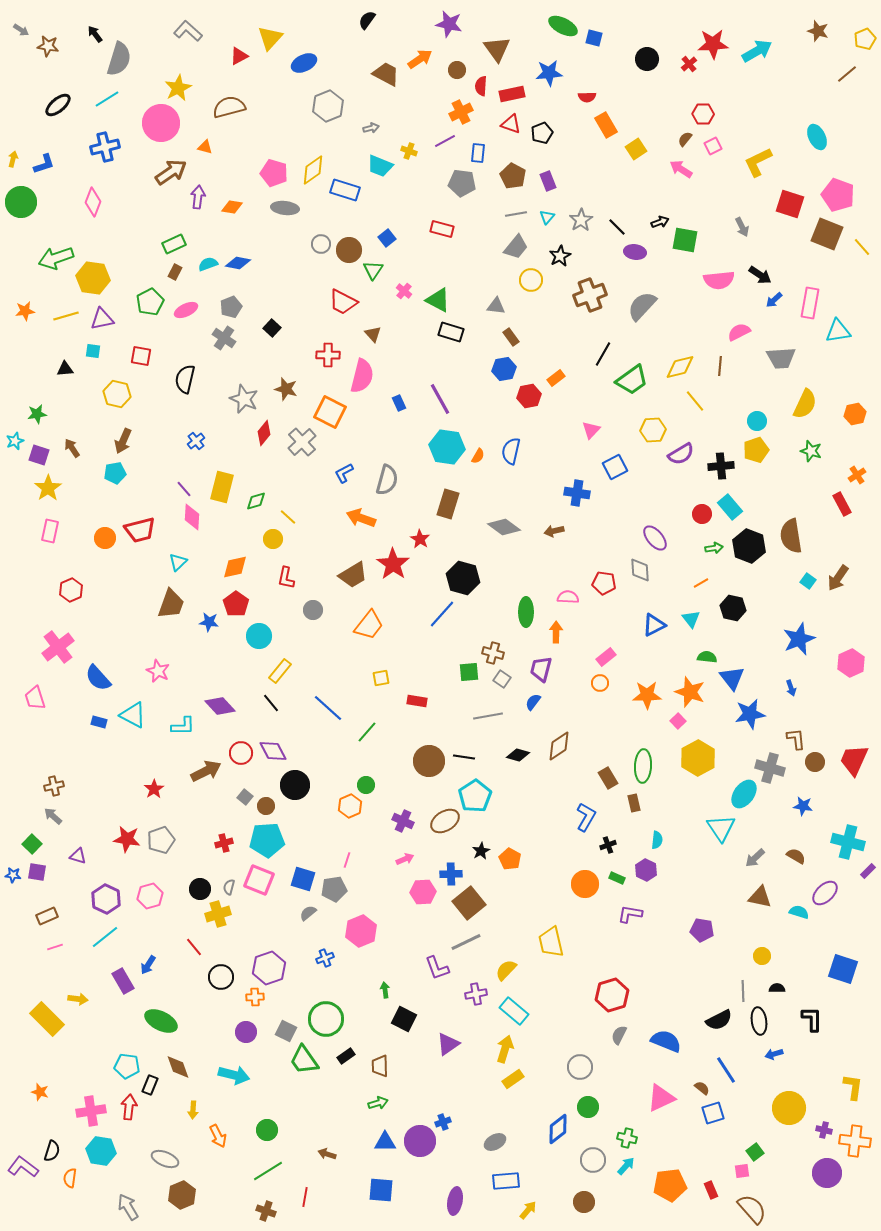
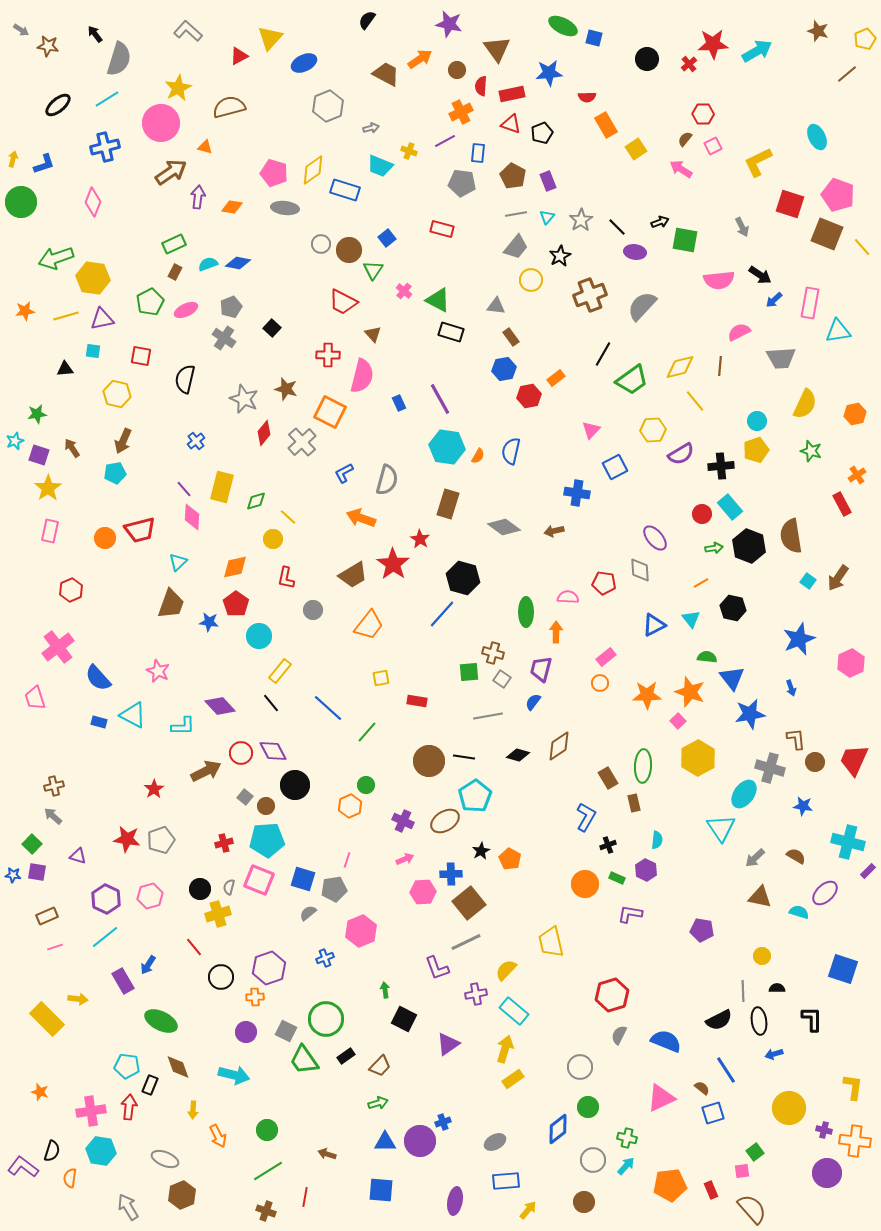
brown trapezoid at (380, 1066): rotated 135 degrees counterclockwise
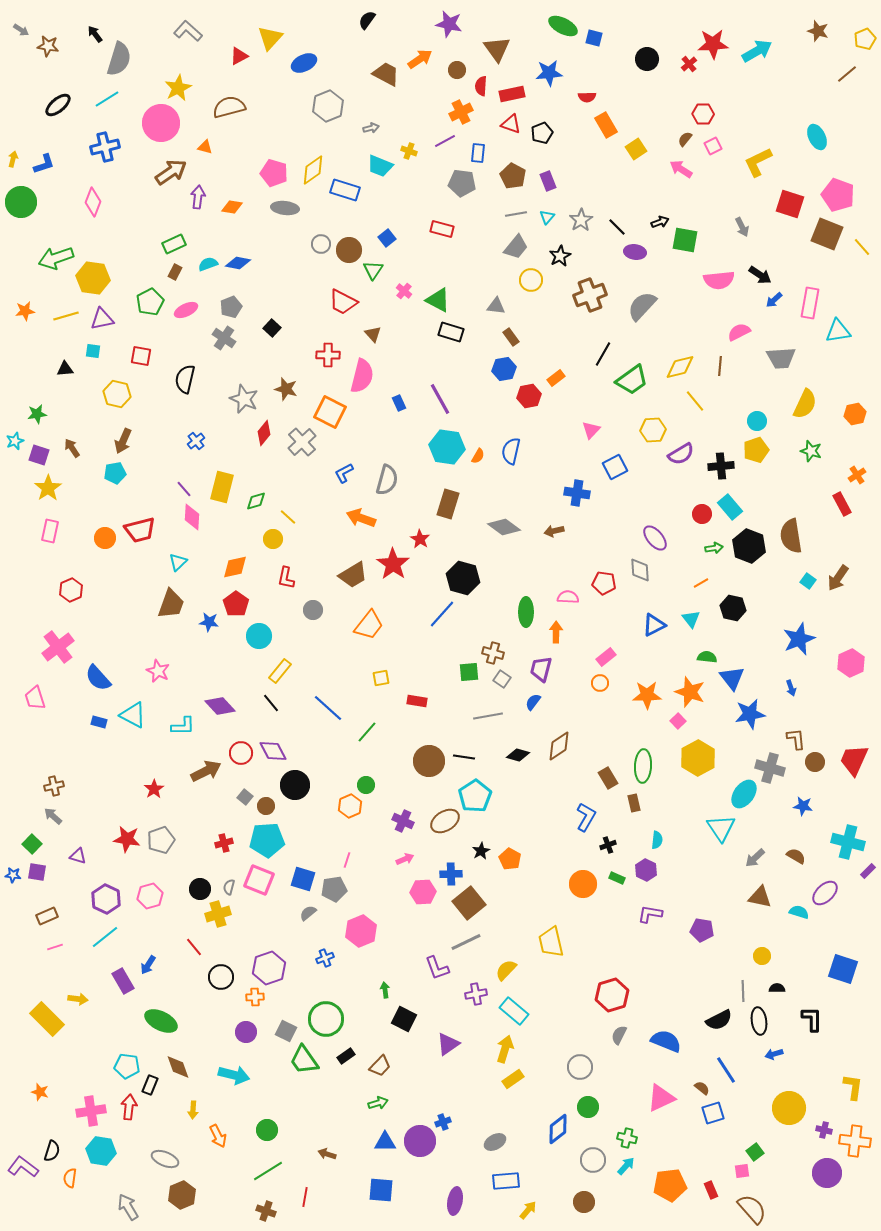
orange circle at (585, 884): moved 2 px left
purple L-shape at (630, 914): moved 20 px right
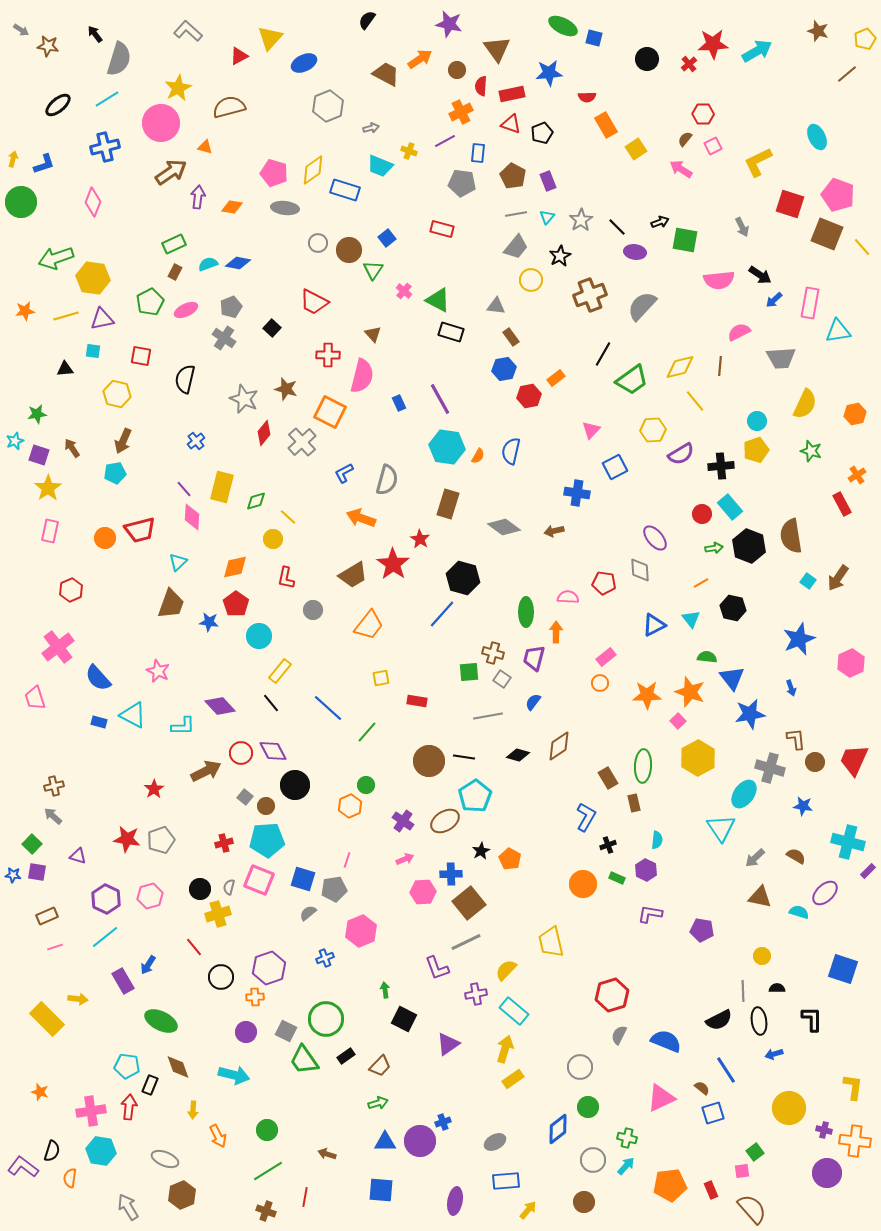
gray circle at (321, 244): moved 3 px left, 1 px up
red trapezoid at (343, 302): moved 29 px left
purple trapezoid at (541, 669): moved 7 px left, 11 px up
purple cross at (403, 821): rotated 10 degrees clockwise
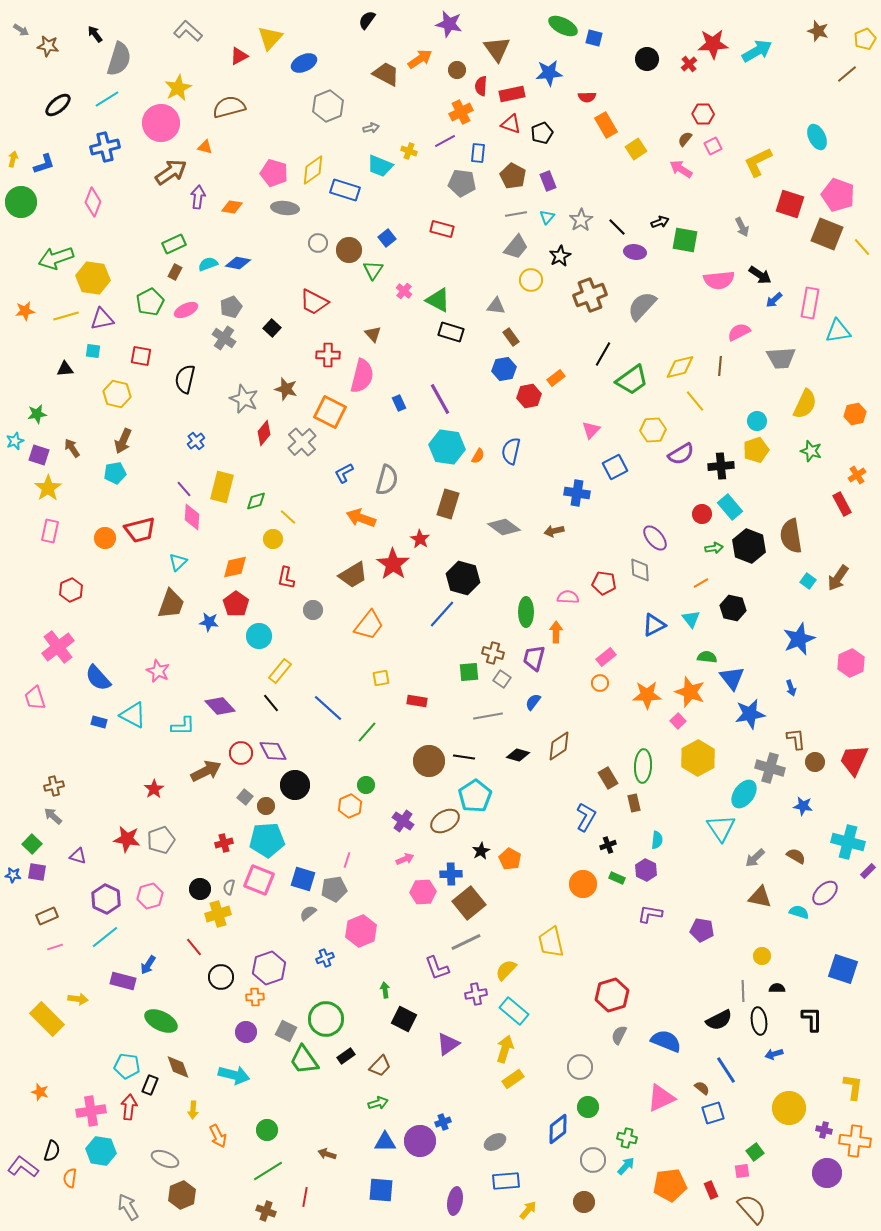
purple rectangle at (123, 981): rotated 45 degrees counterclockwise
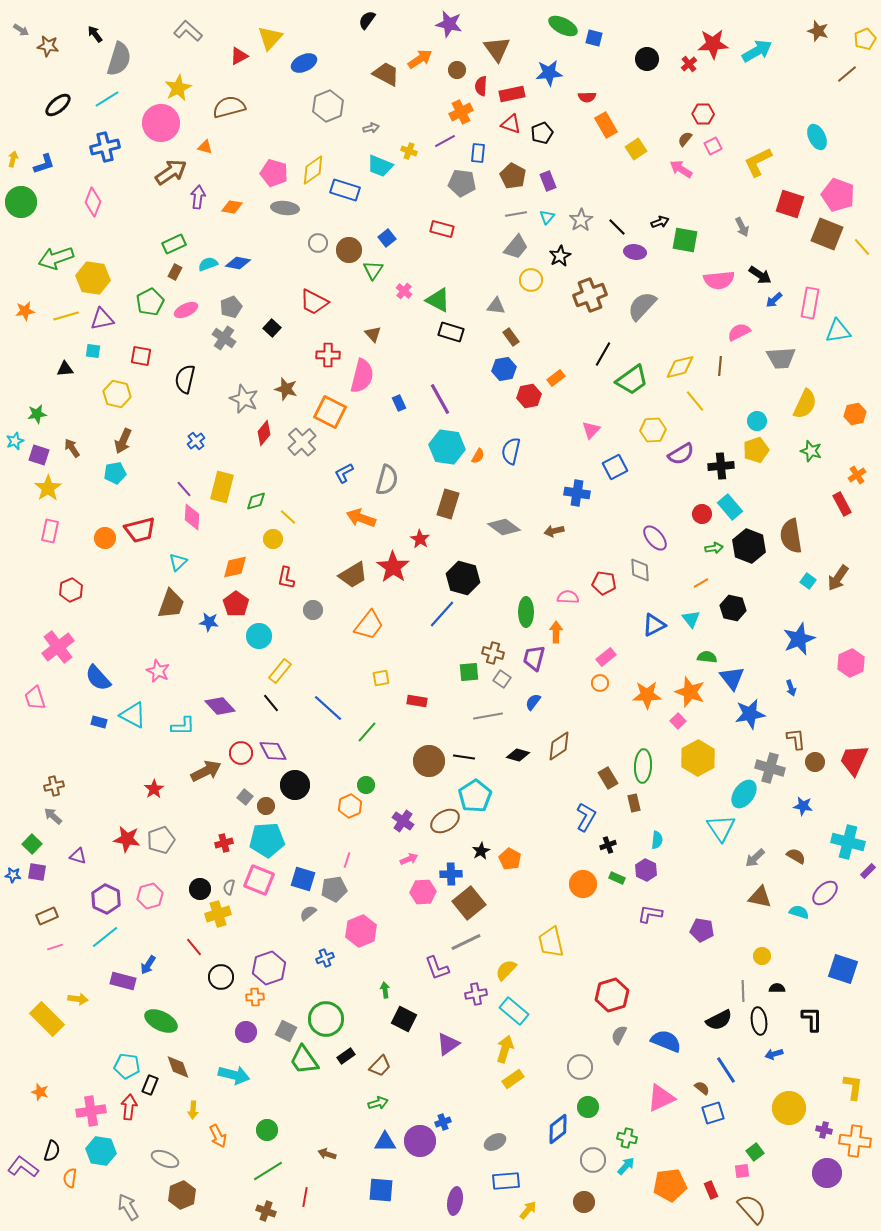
red star at (393, 564): moved 3 px down
pink arrow at (405, 859): moved 4 px right
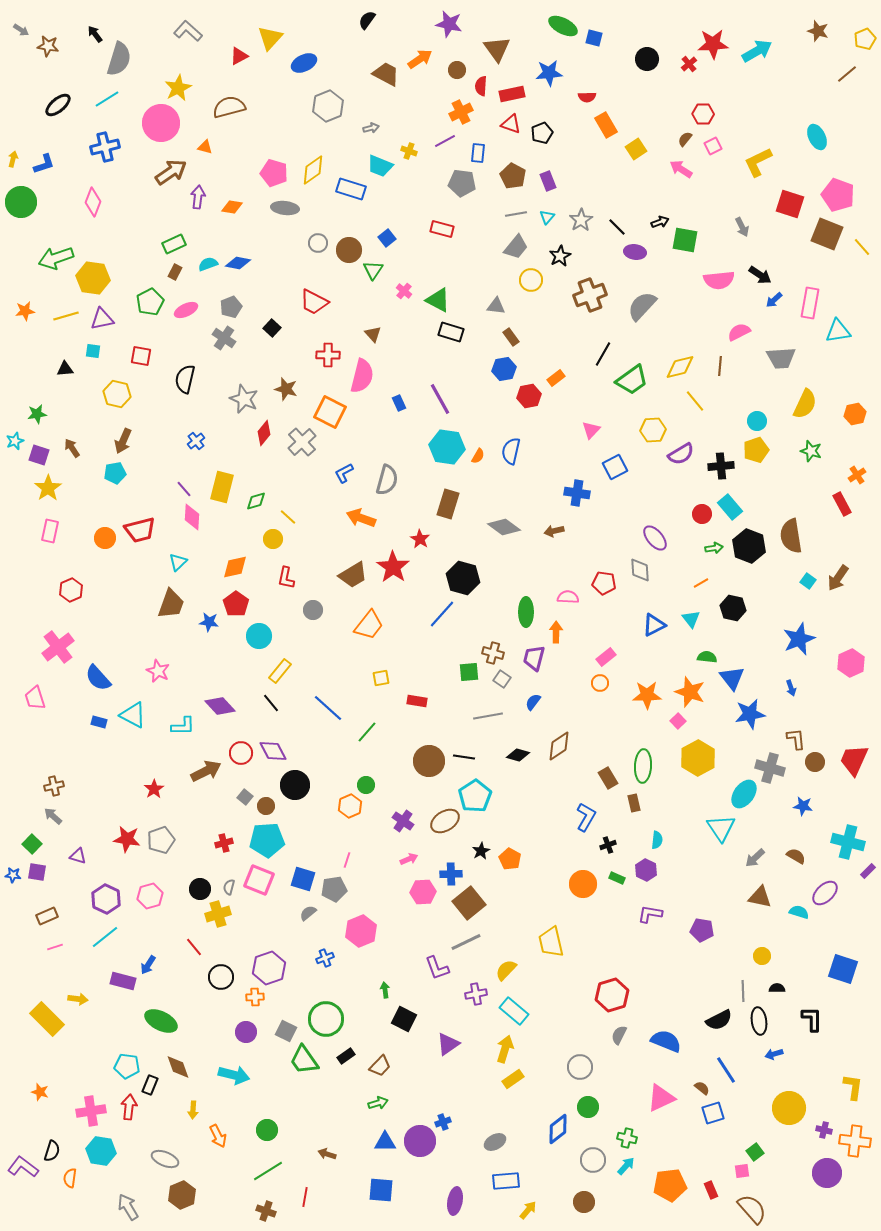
blue rectangle at (345, 190): moved 6 px right, 1 px up
